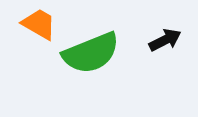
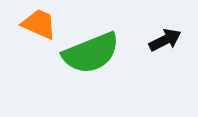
orange trapezoid: rotated 6 degrees counterclockwise
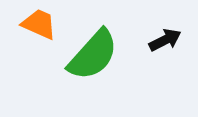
green semicircle: moved 2 px right, 2 px down; rotated 26 degrees counterclockwise
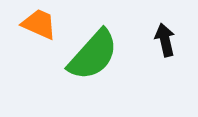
black arrow: rotated 76 degrees counterclockwise
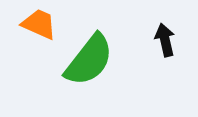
green semicircle: moved 4 px left, 5 px down; rotated 4 degrees counterclockwise
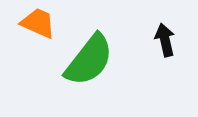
orange trapezoid: moved 1 px left, 1 px up
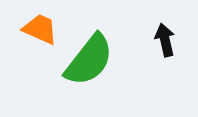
orange trapezoid: moved 2 px right, 6 px down
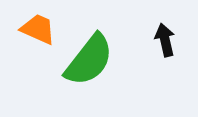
orange trapezoid: moved 2 px left
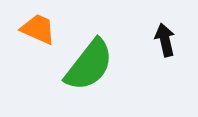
green semicircle: moved 5 px down
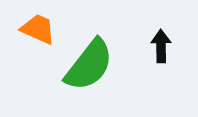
black arrow: moved 4 px left, 6 px down; rotated 12 degrees clockwise
